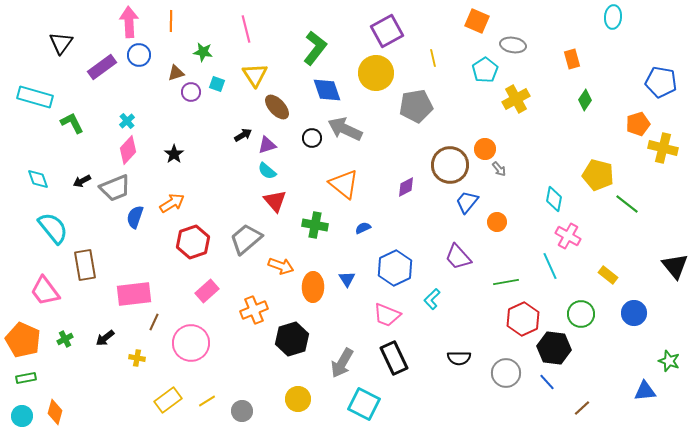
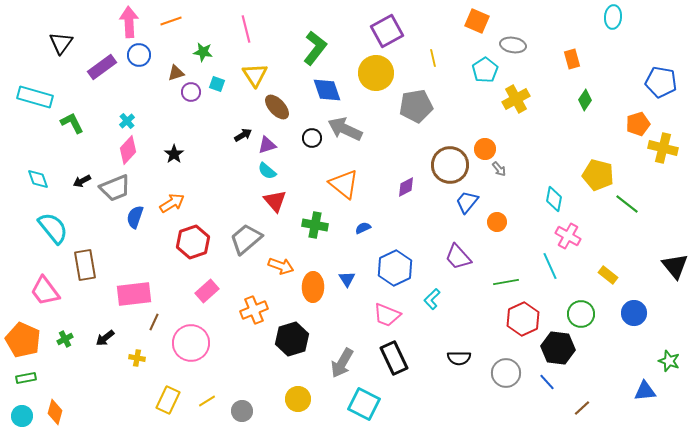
orange line at (171, 21): rotated 70 degrees clockwise
black hexagon at (554, 348): moved 4 px right
yellow rectangle at (168, 400): rotated 28 degrees counterclockwise
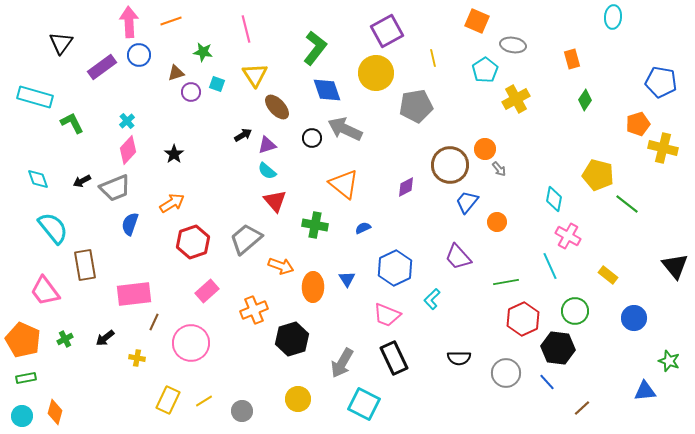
blue semicircle at (135, 217): moved 5 px left, 7 px down
blue circle at (634, 313): moved 5 px down
green circle at (581, 314): moved 6 px left, 3 px up
yellow line at (207, 401): moved 3 px left
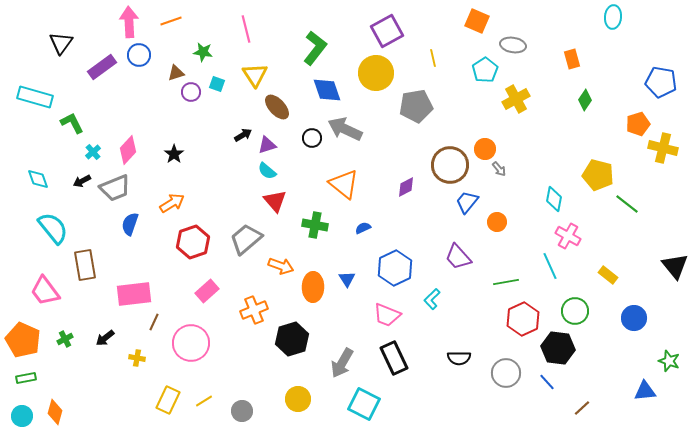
cyan cross at (127, 121): moved 34 px left, 31 px down
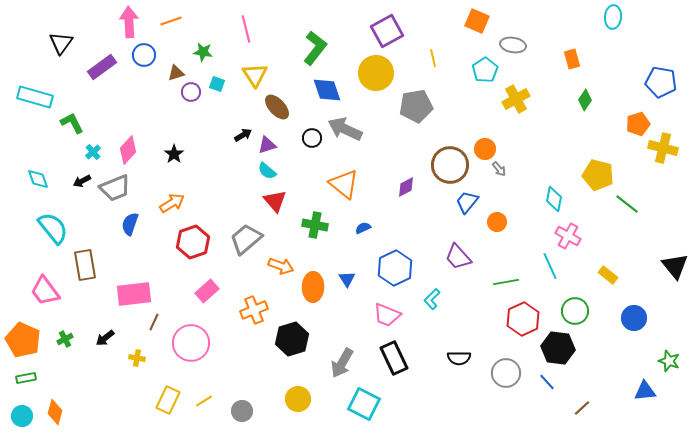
blue circle at (139, 55): moved 5 px right
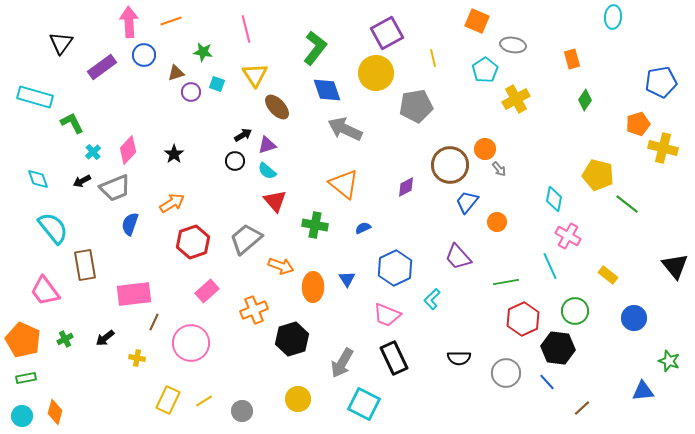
purple square at (387, 31): moved 2 px down
blue pentagon at (661, 82): rotated 20 degrees counterclockwise
black circle at (312, 138): moved 77 px left, 23 px down
blue triangle at (645, 391): moved 2 px left
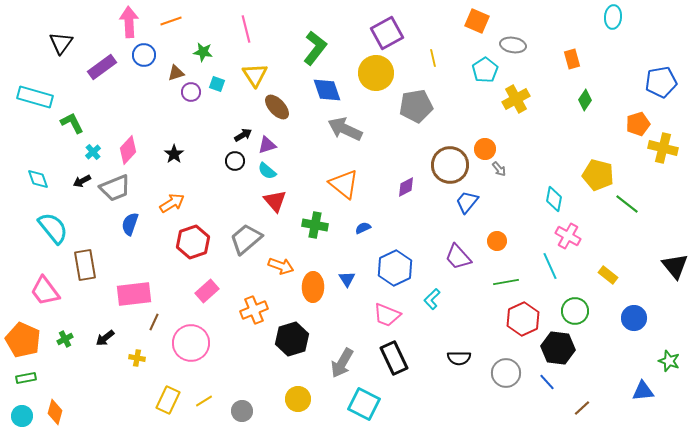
orange circle at (497, 222): moved 19 px down
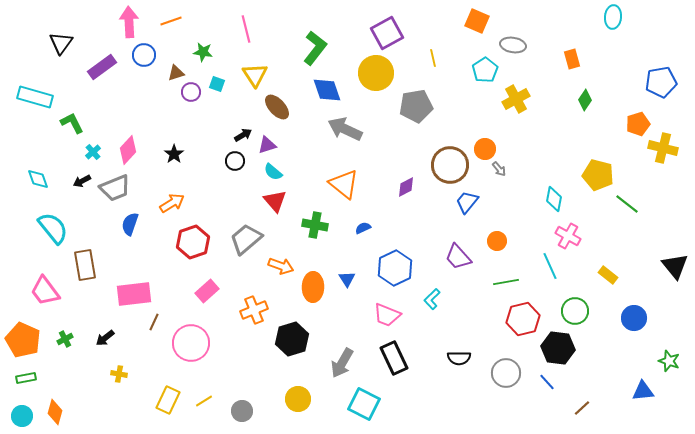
cyan semicircle at (267, 171): moved 6 px right, 1 px down
red hexagon at (523, 319): rotated 12 degrees clockwise
yellow cross at (137, 358): moved 18 px left, 16 px down
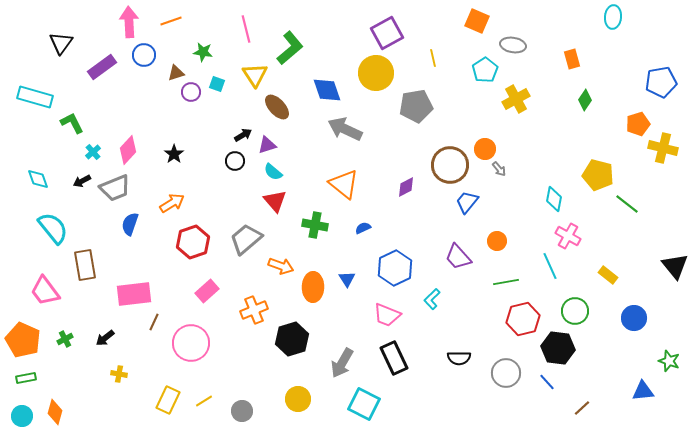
green L-shape at (315, 48): moved 25 px left; rotated 12 degrees clockwise
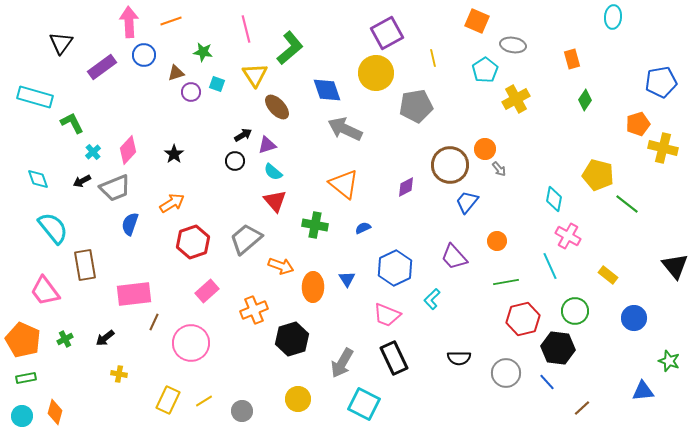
purple trapezoid at (458, 257): moved 4 px left
